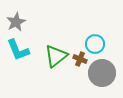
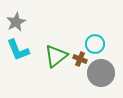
gray circle: moved 1 px left
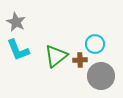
gray star: rotated 18 degrees counterclockwise
brown cross: moved 1 px down; rotated 24 degrees counterclockwise
gray circle: moved 3 px down
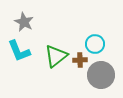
gray star: moved 8 px right
cyan L-shape: moved 1 px right, 1 px down
gray circle: moved 1 px up
